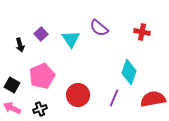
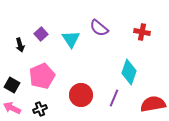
red circle: moved 3 px right
red semicircle: moved 5 px down
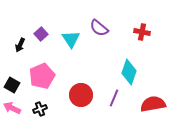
black arrow: rotated 40 degrees clockwise
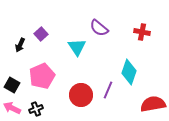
cyan triangle: moved 6 px right, 8 px down
purple line: moved 6 px left, 8 px up
black cross: moved 4 px left
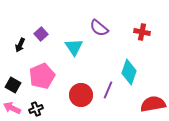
cyan triangle: moved 3 px left
black square: moved 1 px right
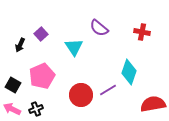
purple line: rotated 36 degrees clockwise
pink arrow: moved 1 px down
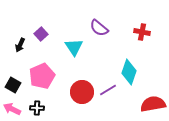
red circle: moved 1 px right, 3 px up
black cross: moved 1 px right, 1 px up; rotated 24 degrees clockwise
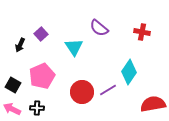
cyan diamond: rotated 15 degrees clockwise
